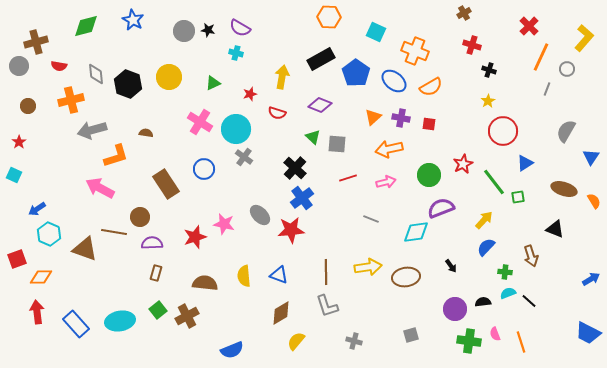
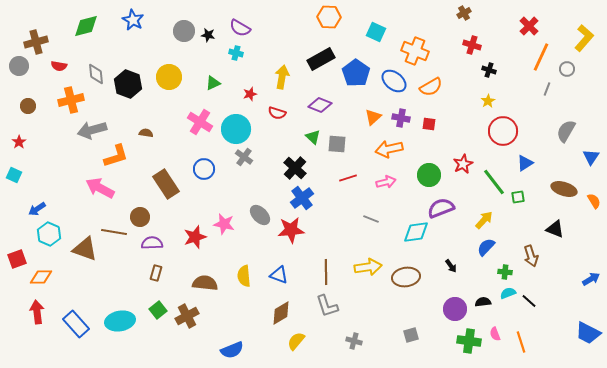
black star at (208, 30): moved 5 px down
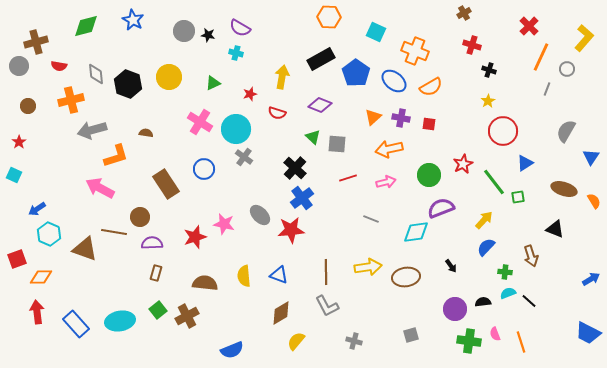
gray L-shape at (327, 306): rotated 10 degrees counterclockwise
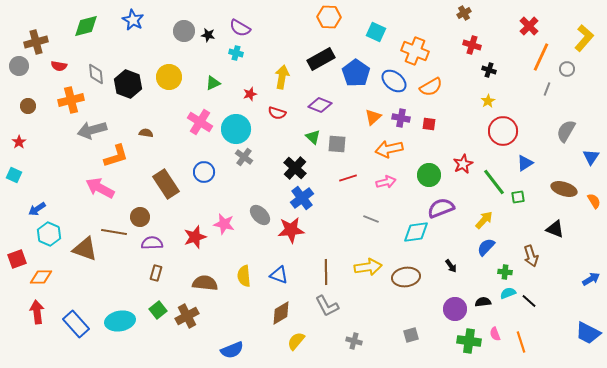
blue circle at (204, 169): moved 3 px down
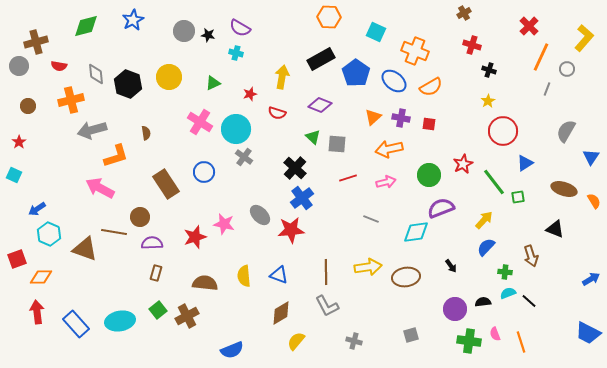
blue star at (133, 20): rotated 15 degrees clockwise
brown semicircle at (146, 133): rotated 72 degrees clockwise
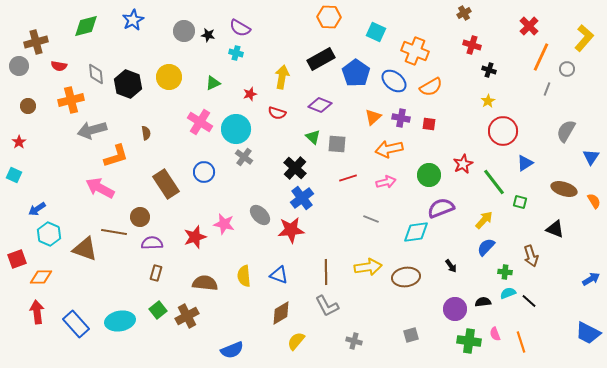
green square at (518, 197): moved 2 px right, 5 px down; rotated 24 degrees clockwise
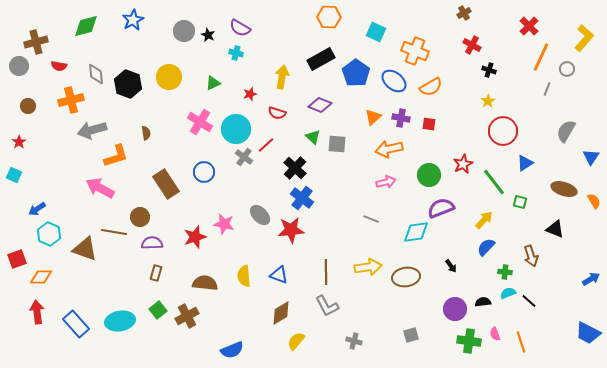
black star at (208, 35): rotated 16 degrees clockwise
red cross at (472, 45): rotated 12 degrees clockwise
red line at (348, 178): moved 82 px left, 33 px up; rotated 24 degrees counterclockwise
blue cross at (302, 198): rotated 15 degrees counterclockwise
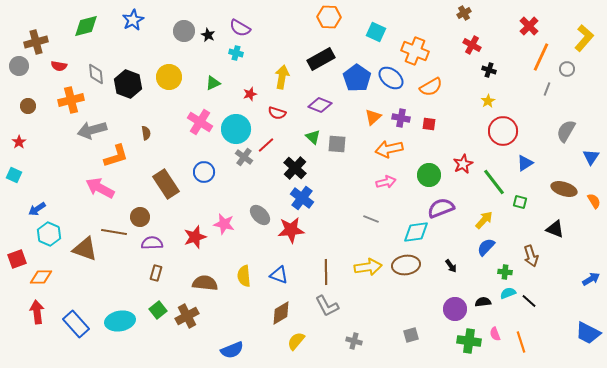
blue pentagon at (356, 73): moved 1 px right, 5 px down
blue ellipse at (394, 81): moved 3 px left, 3 px up
brown ellipse at (406, 277): moved 12 px up
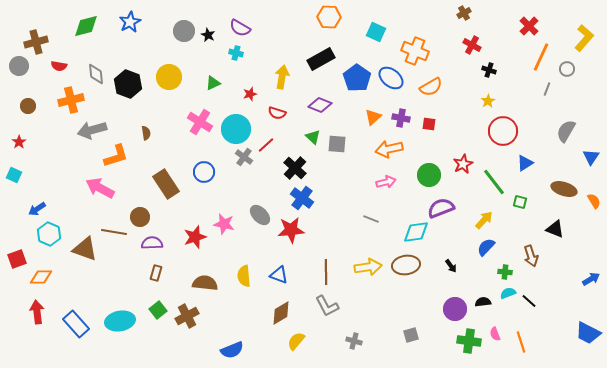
blue star at (133, 20): moved 3 px left, 2 px down
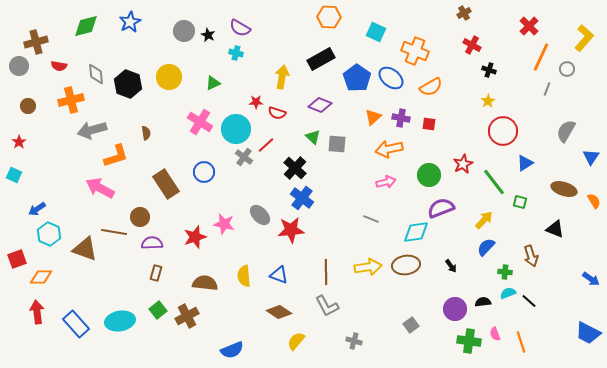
red star at (250, 94): moved 6 px right, 8 px down; rotated 16 degrees clockwise
blue arrow at (591, 279): rotated 66 degrees clockwise
brown diamond at (281, 313): moved 2 px left, 1 px up; rotated 65 degrees clockwise
gray square at (411, 335): moved 10 px up; rotated 21 degrees counterclockwise
